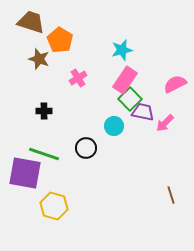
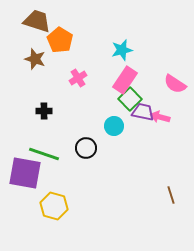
brown trapezoid: moved 6 px right, 1 px up
brown star: moved 4 px left
pink semicircle: rotated 120 degrees counterclockwise
pink arrow: moved 5 px left, 6 px up; rotated 60 degrees clockwise
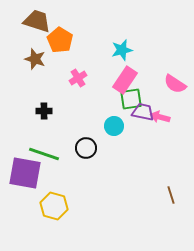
green square: moved 1 px right; rotated 35 degrees clockwise
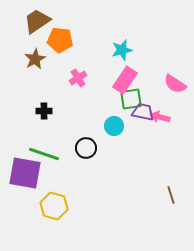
brown trapezoid: rotated 52 degrees counterclockwise
orange pentagon: rotated 25 degrees counterclockwise
brown star: rotated 25 degrees clockwise
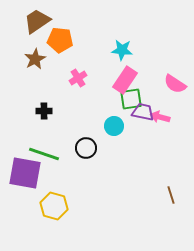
cyan star: rotated 20 degrees clockwise
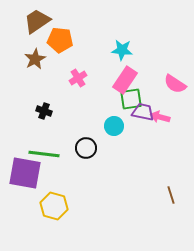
black cross: rotated 21 degrees clockwise
green line: rotated 12 degrees counterclockwise
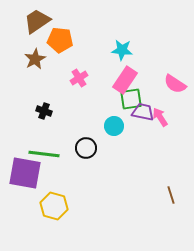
pink cross: moved 1 px right
pink arrow: rotated 42 degrees clockwise
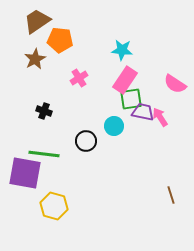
black circle: moved 7 px up
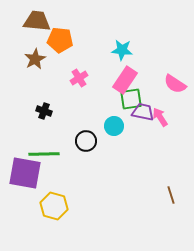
brown trapezoid: rotated 40 degrees clockwise
green line: rotated 8 degrees counterclockwise
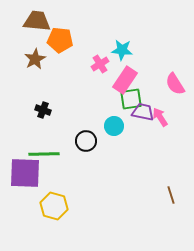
pink cross: moved 21 px right, 14 px up
pink semicircle: rotated 25 degrees clockwise
black cross: moved 1 px left, 1 px up
purple square: rotated 8 degrees counterclockwise
